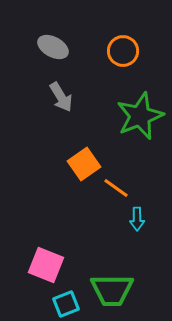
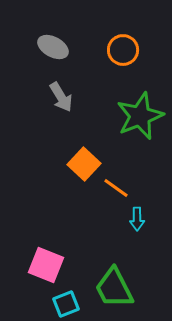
orange circle: moved 1 px up
orange square: rotated 12 degrees counterclockwise
green trapezoid: moved 2 px right, 2 px up; rotated 63 degrees clockwise
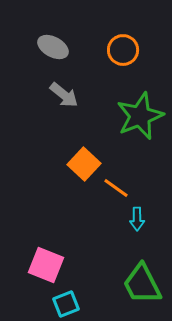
gray arrow: moved 3 px right, 2 px up; rotated 20 degrees counterclockwise
green trapezoid: moved 28 px right, 4 px up
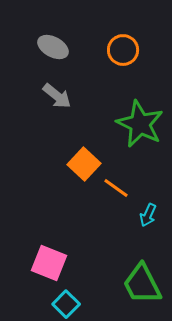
gray arrow: moved 7 px left, 1 px down
green star: moved 8 px down; rotated 24 degrees counterclockwise
cyan arrow: moved 11 px right, 4 px up; rotated 25 degrees clockwise
pink square: moved 3 px right, 2 px up
cyan square: rotated 24 degrees counterclockwise
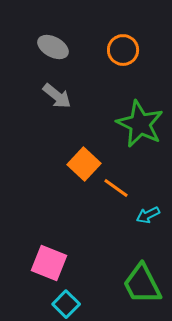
cyan arrow: rotated 40 degrees clockwise
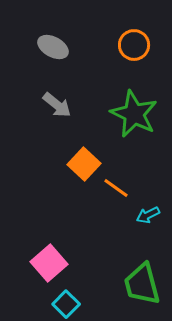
orange circle: moved 11 px right, 5 px up
gray arrow: moved 9 px down
green star: moved 6 px left, 10 px up
pink square: rotated 27 degrees clockwise
green trapezoid: rotated 12 degrees clockwise
